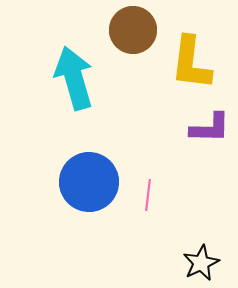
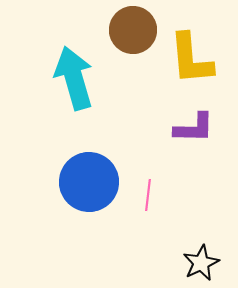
yellow L-shape: moved 4 px up; rotated 12 degrees counterclockwise
purple L-shape: moved 16 px left
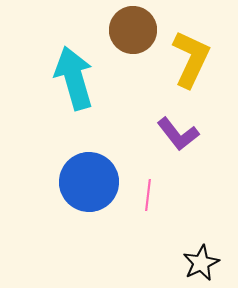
yellow L-shape: rotated 150 degrees counterclockwise
purple L-shape: moved 16 px left, 6 px down; rotated 51 degrees clockwise
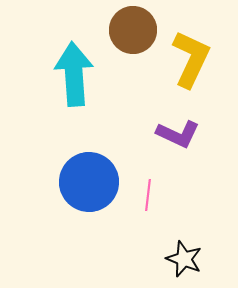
cyan arrow: moved 4 px up; rotated 12 degrees clockwise
purple L-shape: rotated 27 degrees counterclockwise
black star: moved 17 px left, 4 px up; rotated 24 degrees counterclockwise
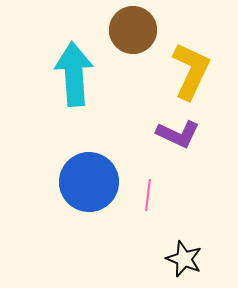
yellow L-shape: moved 12 px down
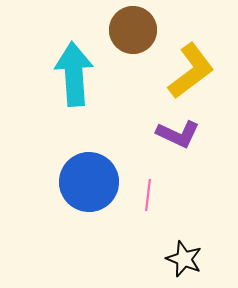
yellow L-shape: rotated 28 degrees clockwise
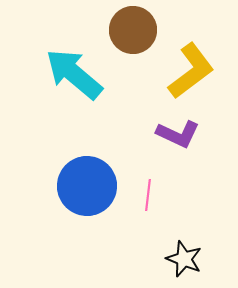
cyan arrow: rotated 46 degrees counterclockwise
blue circle: moved 2 px left, 4 px down
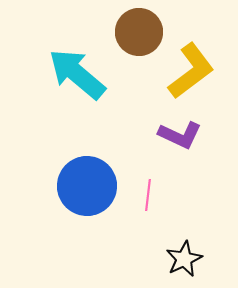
brown circle: moved 6 px right, 2 px down
cyan arrow: moved 3 px right
purple L-shape: moved 2 px right, 1 px down
black star: rotated 24 degrees clockwise
